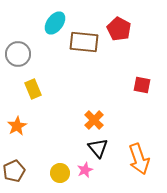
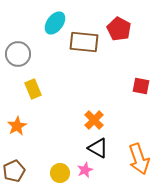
red square: moved 1 px left, 1 px down
black triangle: rotated 20 degrees counterclockwise
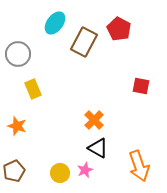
brown rectangle: rotated 68 degrees counterclockwise
orange star: rotated 24 degrees counterclockwise
orange arrow: moved 7 px down
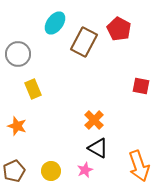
yellow circle: moved 9 px left, 2 px up
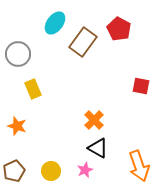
brown rectangle: moved 1 px left; rotated 8 degrees clockwise
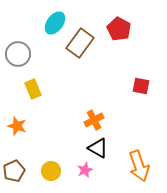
brown rectangle: moved 3 px left, 1 px down
orange cross: rotated 18 degrees clockwise
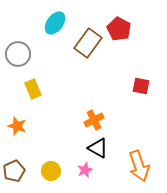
brown rectangle: moved 8 px right
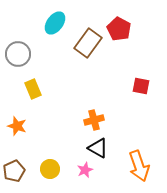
orange cross: rotated 12 degrees clockwise
yellow circle: moved 1 px left, 2 px up
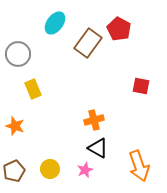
orange star: moved 2 px left
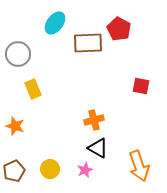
brown rectangle: rotated 52 degrees clockwise
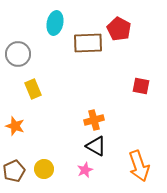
cyan ellipse: rotated 25 degrees counterclockwise
black triangle: moved 2 px left, 2 px up
yellow circle: moved 6 px left
